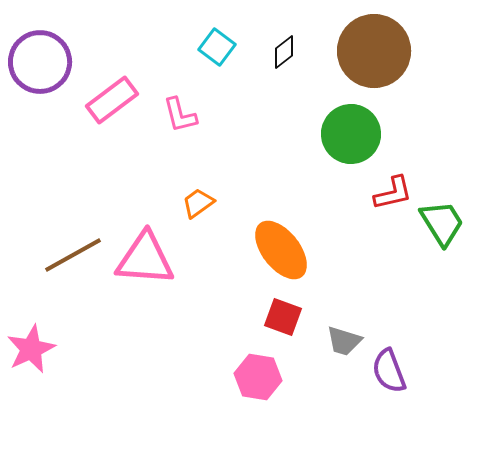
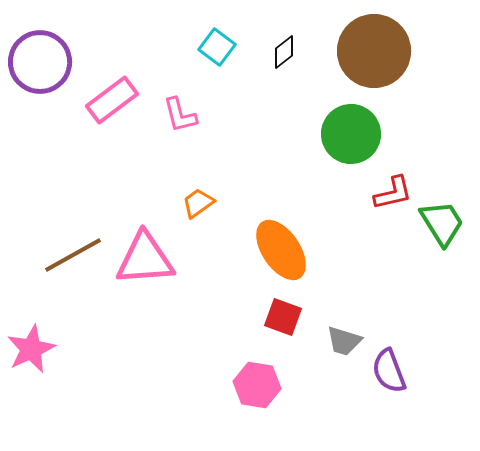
orange ellipse: rotated 4 degrees clockwise
pink triangle: rotated 8 degrees counterclockwise
pink hexagon: moved 1 px left, 8 px down
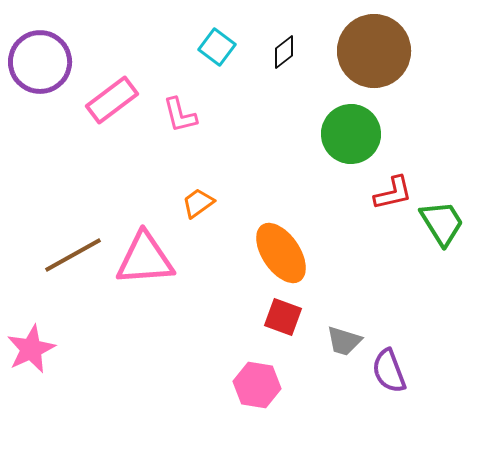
orange ellipse: moved 3 px down
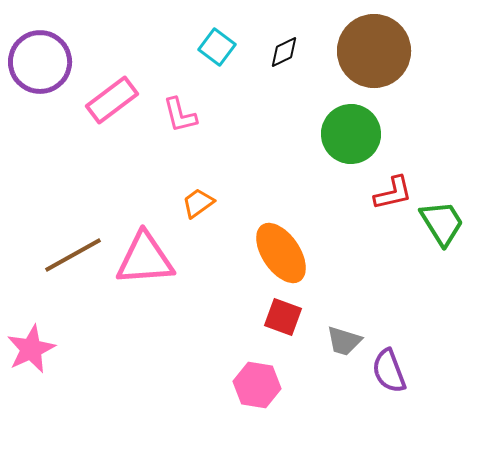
black diamond: rotated 12 degrees clockwise
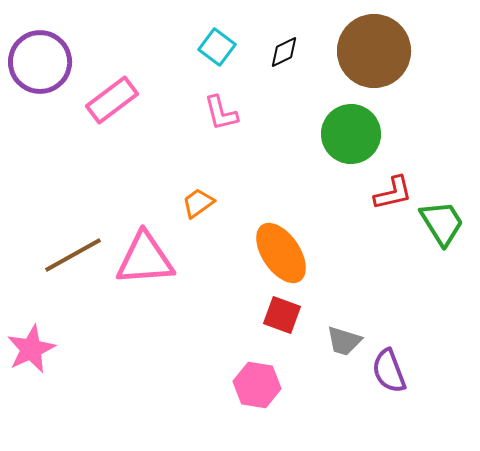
pink L-shape: moved 41 px right, 2 px up
red square: moved 1 px left, 2 px up
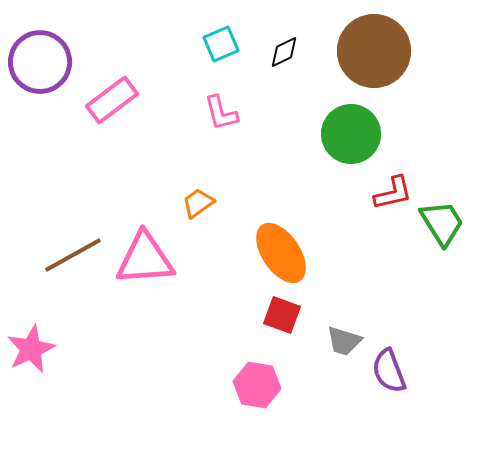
cyan square: moved 4 px right, 3 px up; rotated 30 degrees clockwise
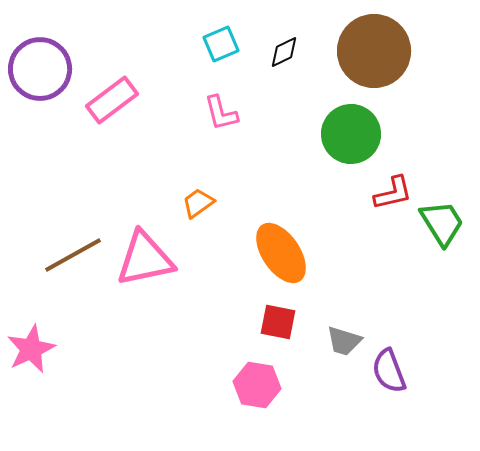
purple circle: moved 7 px down
pink triangle: rotated 8 degrees counterclockwise
red square: moved 4 px left, 7 px down; rotated 9 degrees counterclockwise
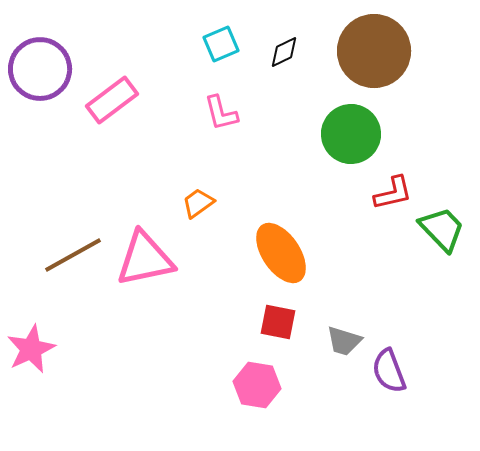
green trapezoid: moved 6 px down; rotated 12 degrees counterclockwise
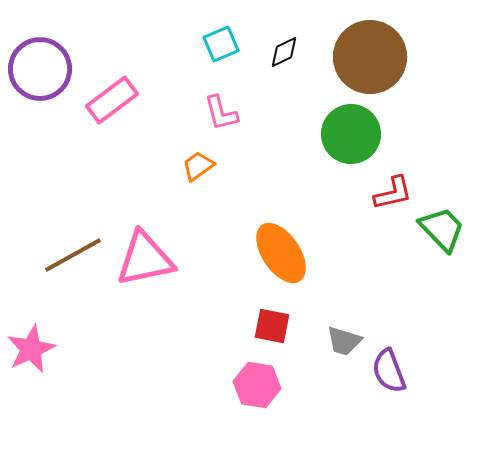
brown circle: moved 4 px left, 6 px down
orange trapezoid: moved 37 px up
red square: moved 6 px left, 4 px down
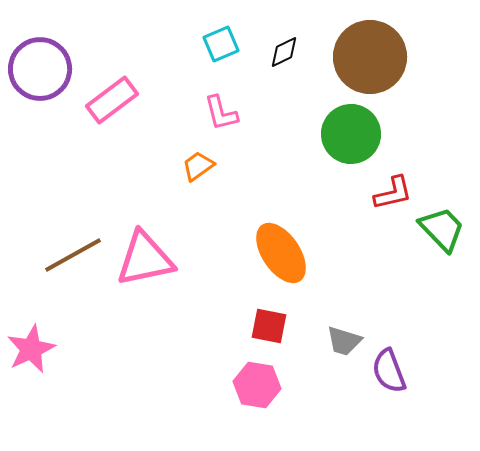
red square: moved 3 px left
